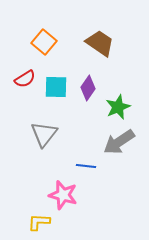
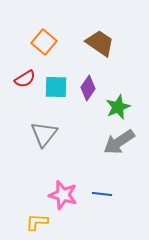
blue line: moved 16 px right, 28 px down
yellow L-shape: moved 2 px left
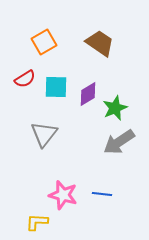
orange square: rotated 20 degrees clockwise
purple diamond: moved 6 px down; rotated 25 degrees clockwise
green star: moved 3 px left, 1 px down
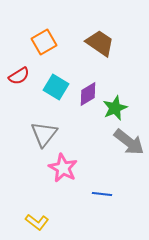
red semicircle: moved 6 px left, 3 px up
cyan square: rotated 30 degrees clockwise
gray arrow: moved 10 px right; rotated 108 degrees counterclockwise
pink star: moved 27 px up; rotated 12 degrees clockwise
yellow L-shape: rotated 145 degrees counterclockwise
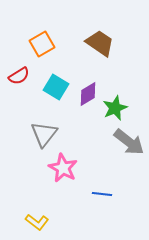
orange square: moved 2 px left, 2 px down
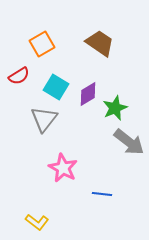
gray triangle: moved 15 px up
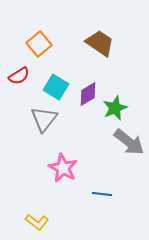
orange square: moved 3 px left; rotated 10 degrees counterclockwise
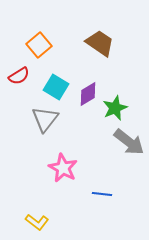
orange square: moved 1 px down
gray triangle: moved 1 px right
